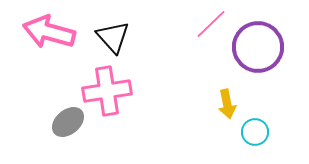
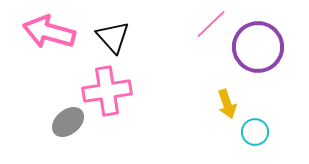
yellow arrow: rotated 8 degrees counterclockwise
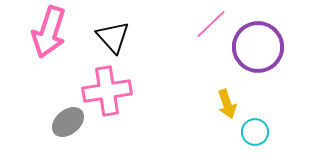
pink arrow: rotated 87 degrees counterclockwise
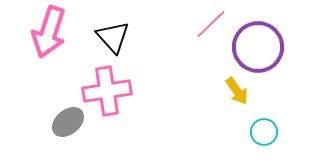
yellow arrow: moved 10 px right, 13 px up; rotated 16 degrees counterclockwise
cyan circle: moved 9 px right
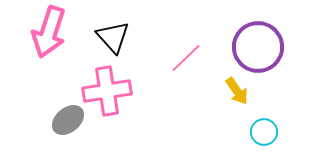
pink line: moved 25 px left, 34 px down
gray ellipse: moved 2 px up
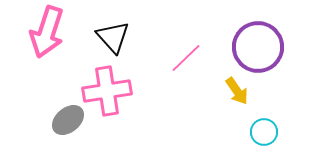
pink arrow: moved 2 px left
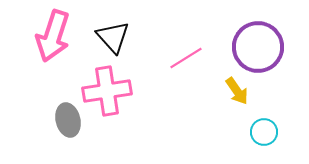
pink arrow: moved 6 px right, 4 px down
pink line: rotated 12 degrees clockwise
gray ellipse: rotated 64 degrees counterclockwise
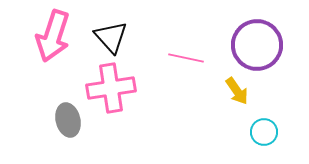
black triangle: moved 2 px left
purple circle: moved 1 px left, 2 px up
pink line: rotated 44 degrees clockwise
pink cross: moved 4 px right, 3 px up
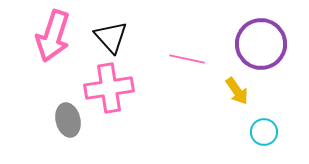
purple circle: moved 4 px right, 1 px up
pink line: moved 1 px right, 1 px down
pink cross: moved 2 px left
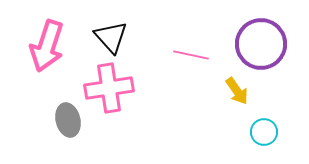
pink arrow: moved 6 px left, 10 px down
pink line: moved 4 px right, 4 px up
